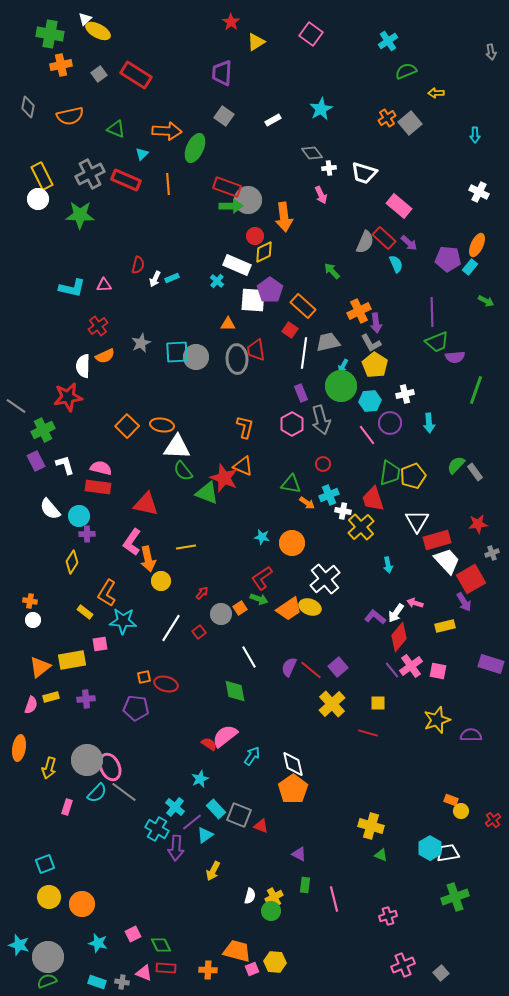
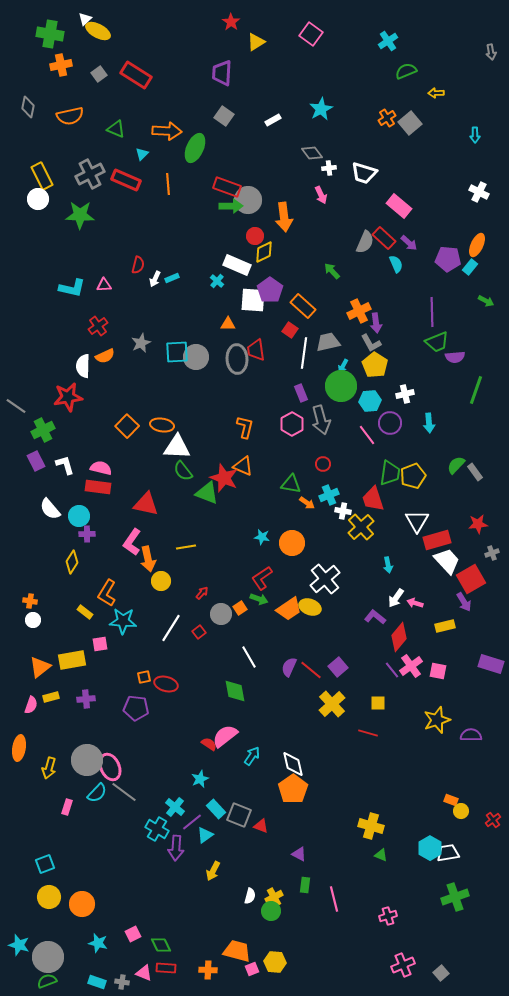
white arrow at (396, 613): moved 15 px up
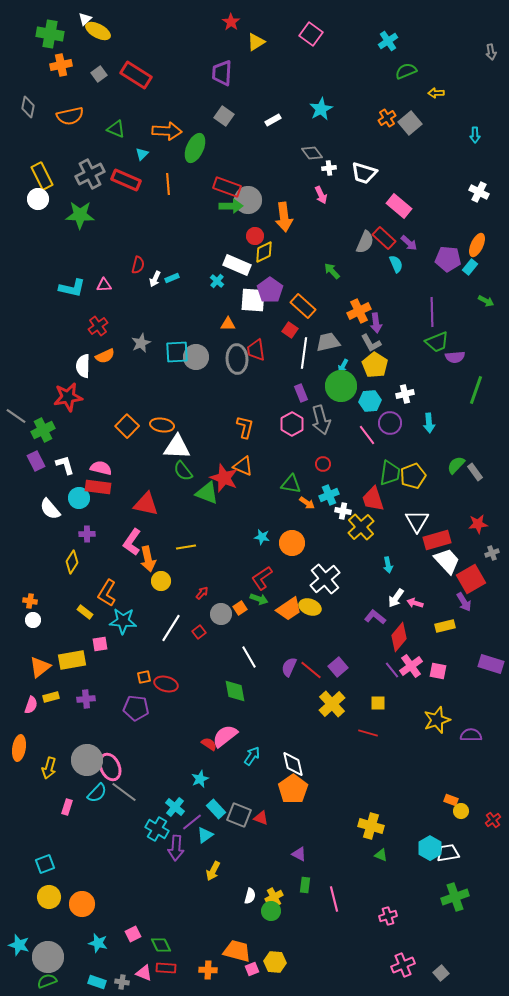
gray line at (16, 406): moved 10 px down
cyan circle at (79, 516): moved 18 px up
red triangle at (261, 826): moved 8 px up
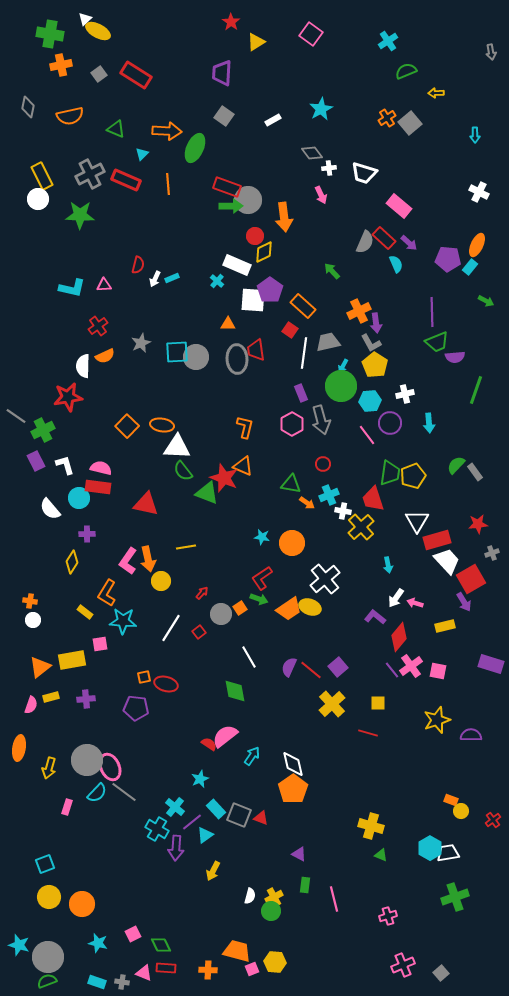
pink L-shape at (132, 542): moved 4 px left, 19 px down
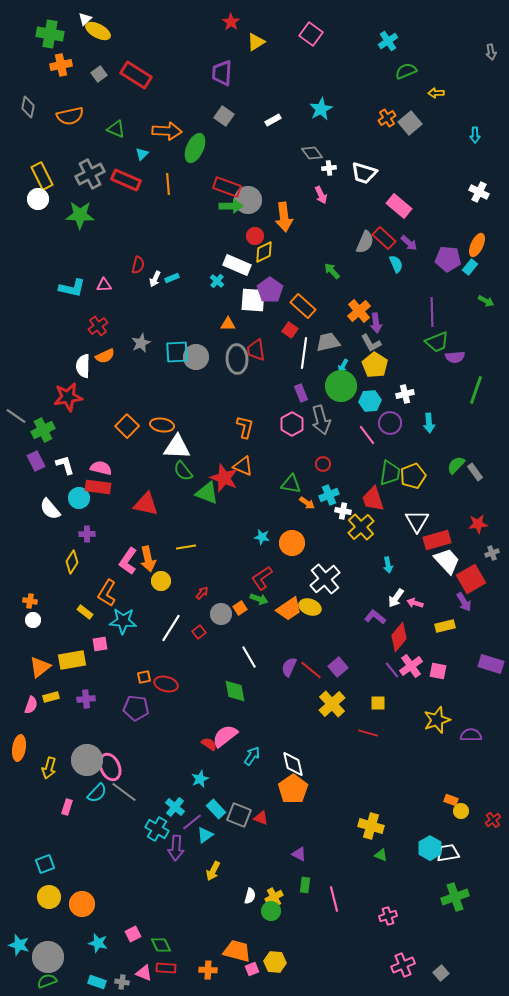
orange cross at (359, 311): rotated 15 degrees counterclockwise
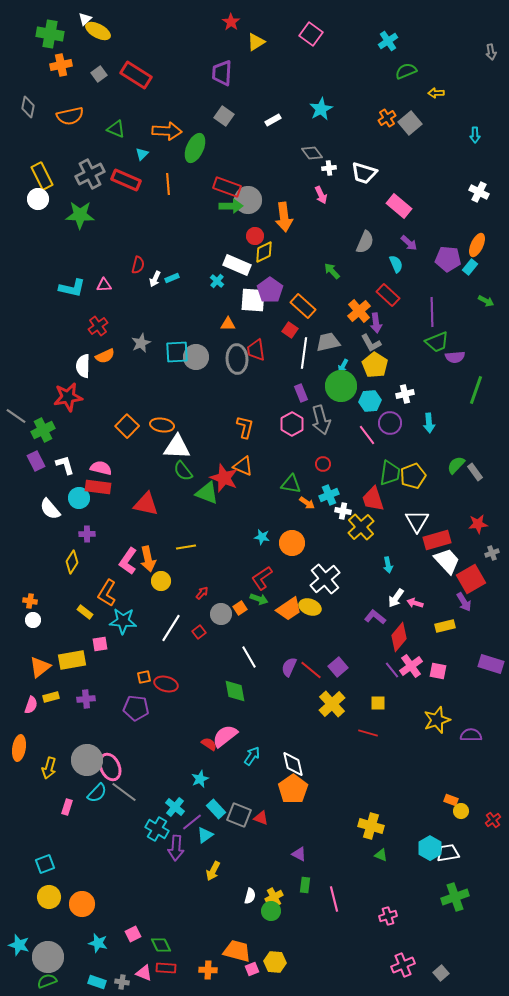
red rectangle at (384, 238): moved 4 px right, 57 px down
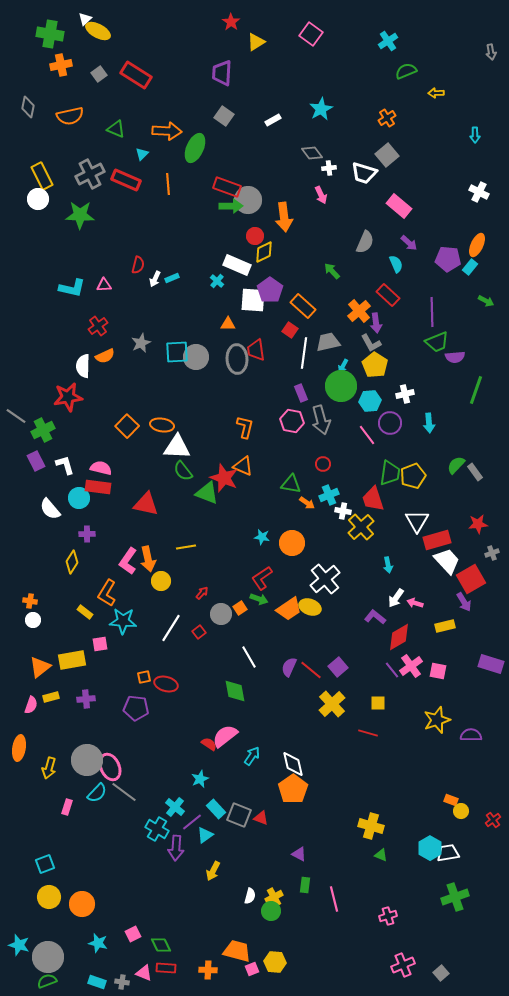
gray square at (410, 123): moved 23 px left, 32 px down
pink hexagon at (292, 424): moved 3 px up; rotated 20 degrees counterclockwise
red diamond at (399, 637): rotated 20 degrees clockwise
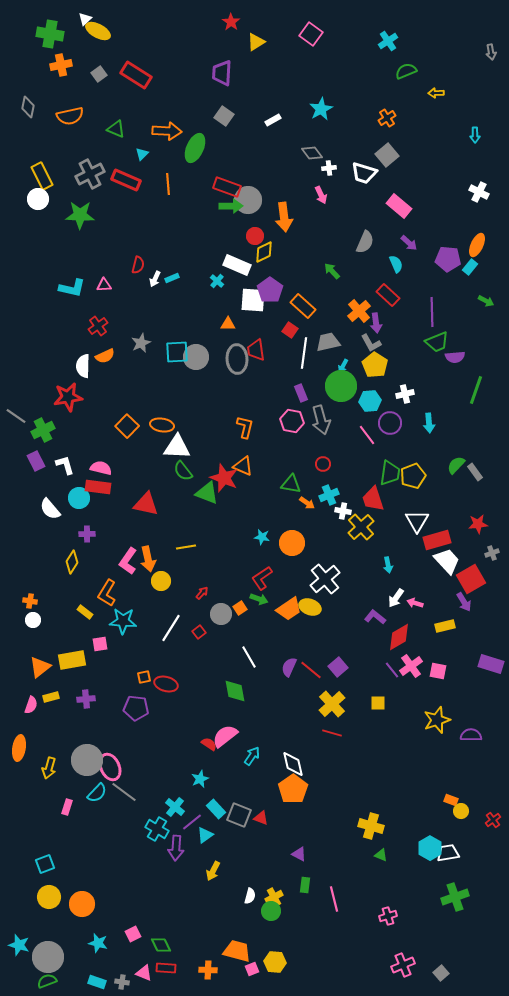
red line at (368, 733): moved 36 px left
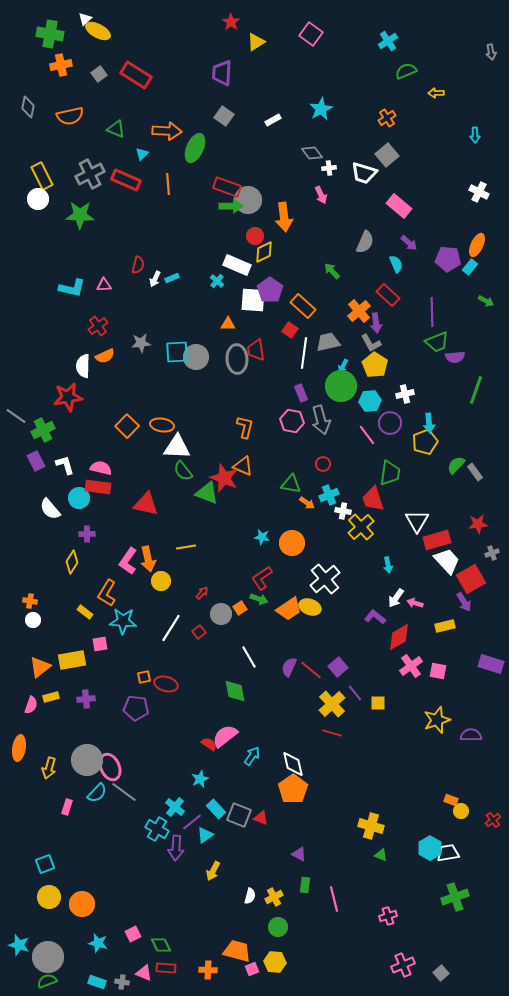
gray star at (141, 343): rotated 18 degrees clockwise
yellow pentagon at (413, 476): moved 12 px right, 34 px up
purple line at (392, 670): moved 37 px left, 23 px down
green circle at (271, 911): moved 7 px right, 16 px down
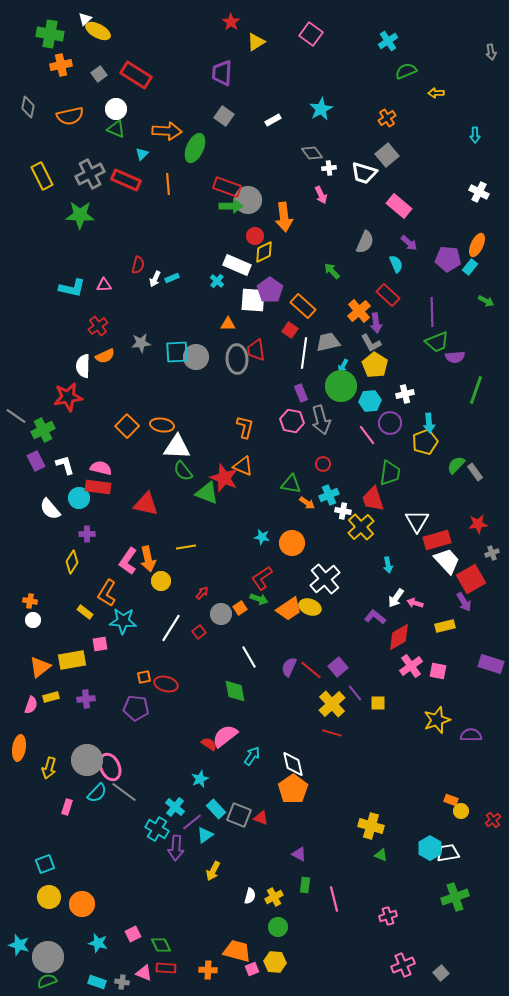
white circle at (38, 199): moved 78 px right, 90 px up
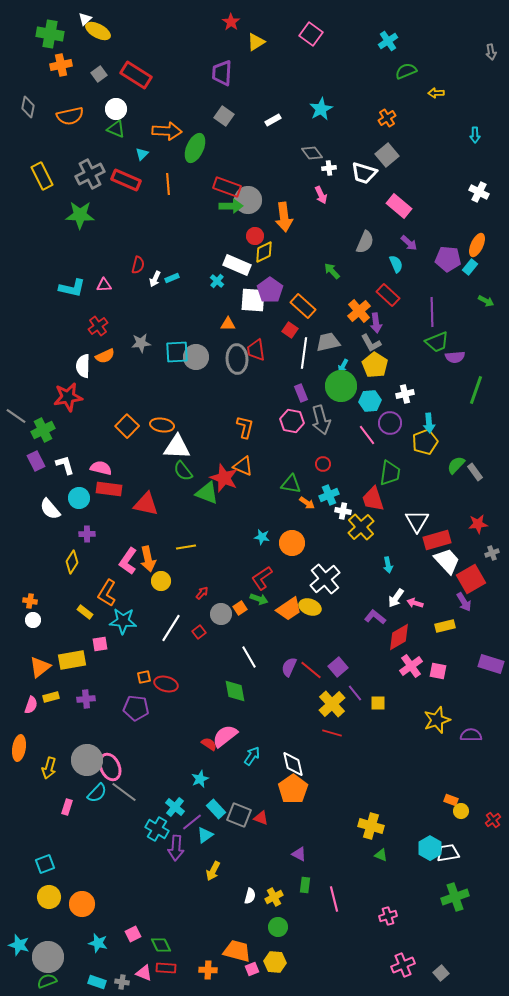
red rectangle at (98, 487): moved 11 px right, 2 px down
